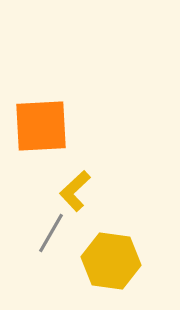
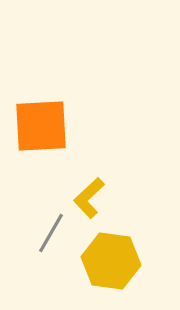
yellow L-shape: moved 14 px right, 7 px down
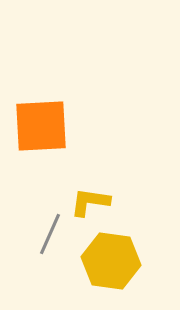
yellow L-shape: moved 1 px right, 4 px down; rotated 51 degrees clockwise
gray line: moved 1 px left, 1 px down; rotated 6 degrees counterclockwise
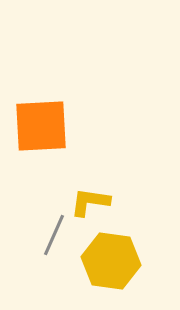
gray line: moved 4 px right, 1 px down
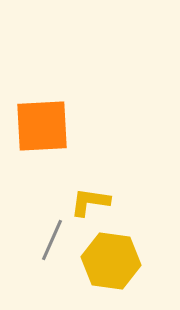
orange square: moved 1 px right
gray line: moved 2 px left, 5 px down
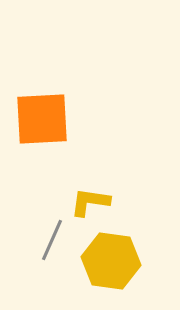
orange square: moved 7 px up
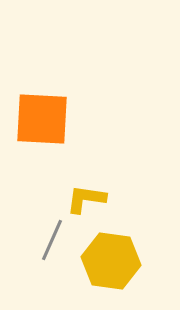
orange square: rotated 6 degrees clockwise
yellow L-shape: moved 4 px left, 3 px up
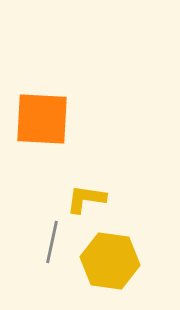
gray line: moved 2 px down; rotated 12 degrees counterclockwise
yellow hexagon: moved 1 px left
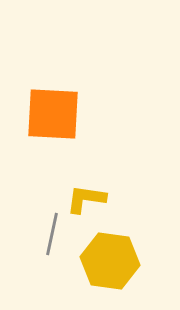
orange square: moved 11 px right, 5 px up
gray line: moved 8 px up
